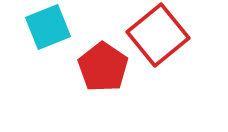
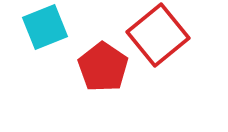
cyan square: moved 3 px left
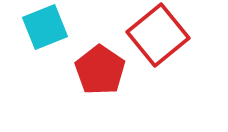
red pentagon: moved 3 px left, 3 px down
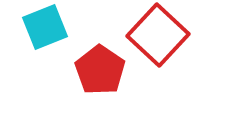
red square: rotated 8 degrees counterclockwise
